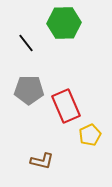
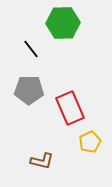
green hexagon: moved 1 px left
black line: moved 5 px right, 6 px down
red rectangle: moved 4 px right, 2 px down
yellow pentagon: moved 7 px down
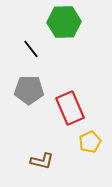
green hexagon: moved 1 px right, 1 px up
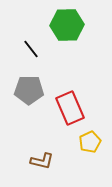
green hexagon: moved 3 px right, 3 px down
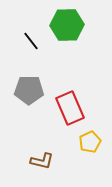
black line: moved 8 px up
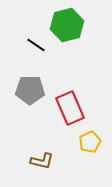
green hexagon: rotated 12 degrees counterclockwise
black line: moved 5 px right, 4 px down; rotated 18 degrees counterclockwise
gray pentagon: moved 1 px right
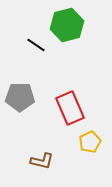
gray pentagon: moved 10 px left, 7 px down
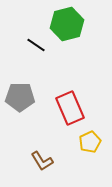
green hexagon: moved 1 px up
brown L-shape: rotated 45 degrees clockwise
